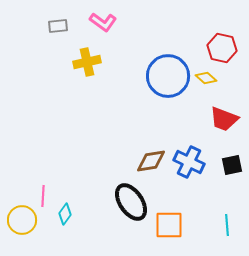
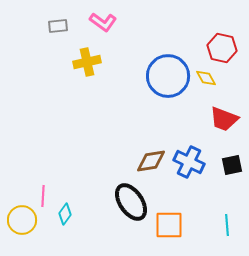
yellow diamond: rotated 20 degrees clockwise
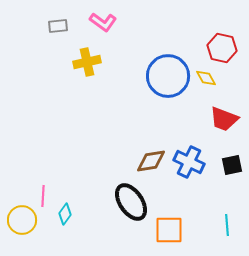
orange square: moved 5 px down
